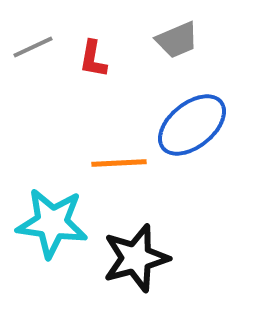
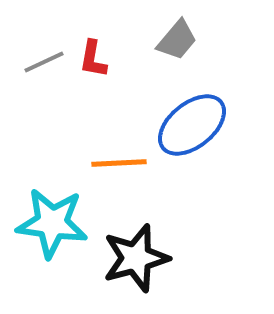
gray trapezoid: rotated 27 degrees counterclockwise
gray line: moved 11 px right, 15 px down
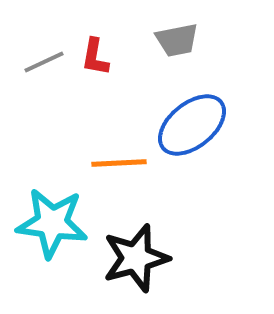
gray trapezoid: rotated 39 degrees clockwise
red L-shape: moved 2 px right, 2 px up
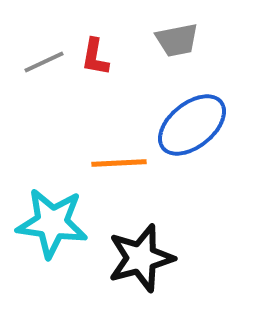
black star: moved 5 px right
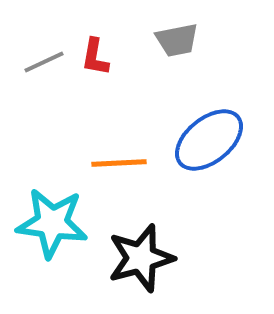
blue ellipse: moved 17 px right, 15 px down
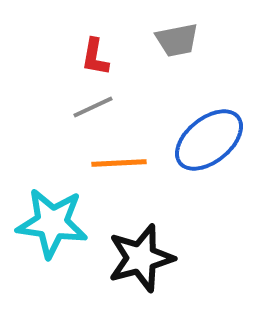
gray line: moved 49 px right, 45 px down
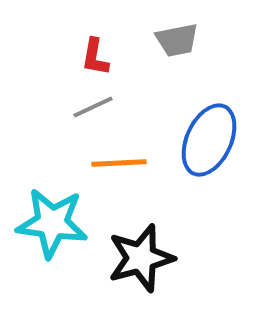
blue ellipse: rotated 26 degrees counterclockwise
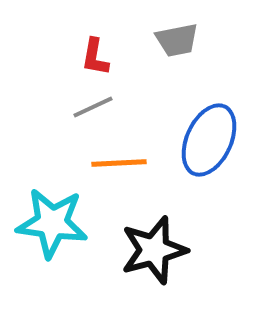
black star: moved 13 px right, 8 px up
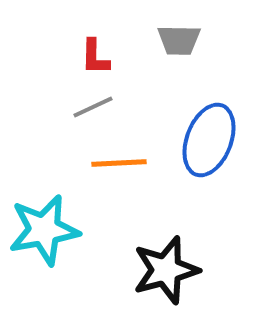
gray trapezoid: moved 2 px right; rotated 12 degrees clockwise
red L-shape: rotated 9 degrees counterclockwise
blue ellipse: rotated 4 degrees counterclockwise
cyan star: moved 8 px left, 7 px down; rotated 18 degrees counterclockwise
black star: moved 12 px right, 20 px down
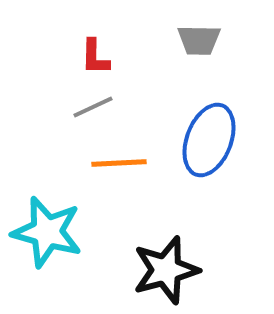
gray trapezoid: moved 20 px right
cyan star: moved 3 px right, 2 px down; rotated 26 degrees clockwise
